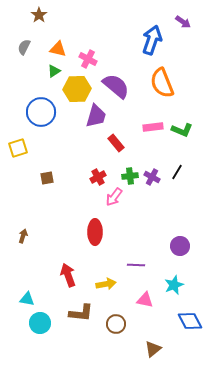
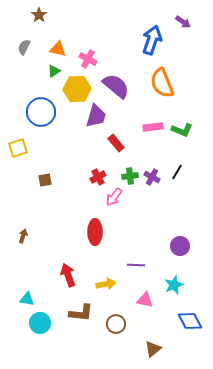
brown square: moved 2 px left, 2 px down
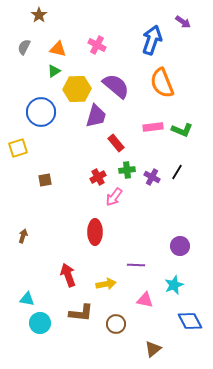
pink cross: moved 9 px right, 14 px up
green cross: moved 3 px left, 6 px up
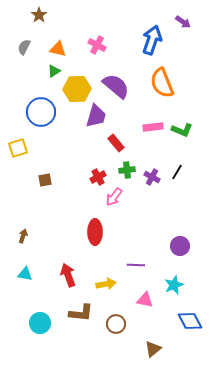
cyan triangle: moved 2 px left, 25 px up
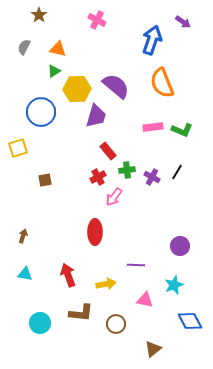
pink cross: moved 25 px up
red rectangle: moved 8 px left, 8 px down
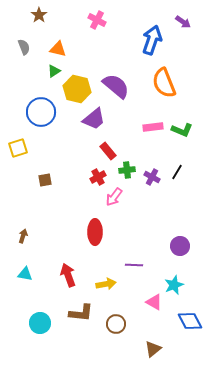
gray semicircle: rotated 133 degrees clockwise
orange semicircle: moved 2 px right
yellow hexagon: rotated 16 degrees clockwise
purple trapezoid: moved 2 px left, 3 px down; rotated 35 degrees clockwise
purple line: moved 2 px left
pink triangle: moved 9 px right, 2 px down; rotated 18 degrees clockwise
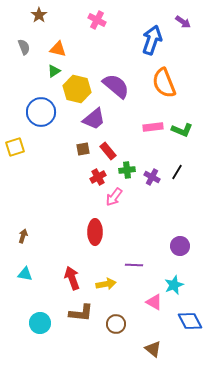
yellow square: moved 3 px left, 1 px up
brown square: moved 38 px right, 31 px up
red arrow: moved 4 px right, 3 px down
brown triangle: rotated 42 degrees counterclockwise
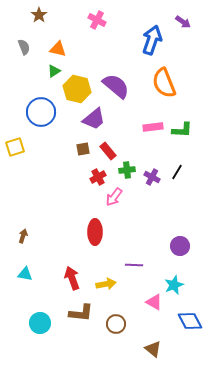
green L-shape: rotated 20 degrees counterclockwise
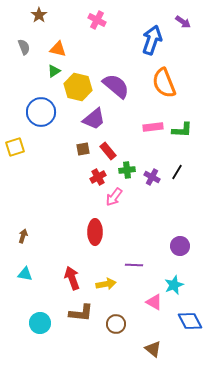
yellow hexagon: moved 1 px right, 2 px up
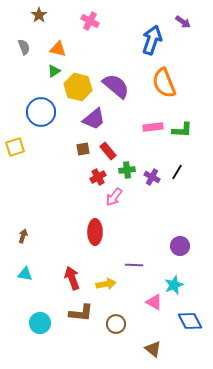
pink cross: moved 7 px left, 1 px down
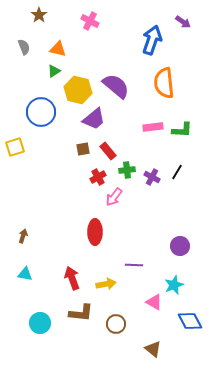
orange semicircle: rotated 16 degrees clockwise
yellow hexagon: moved 3 px down
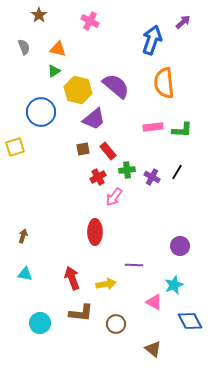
purple arrow: rotated 77 degrees counterclockwise
